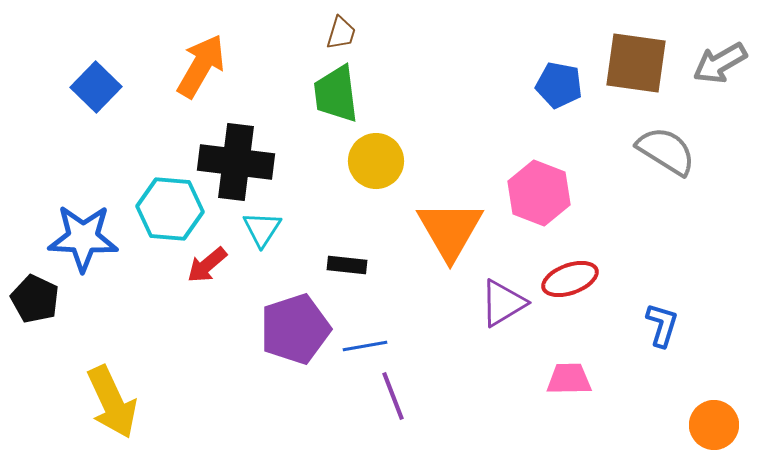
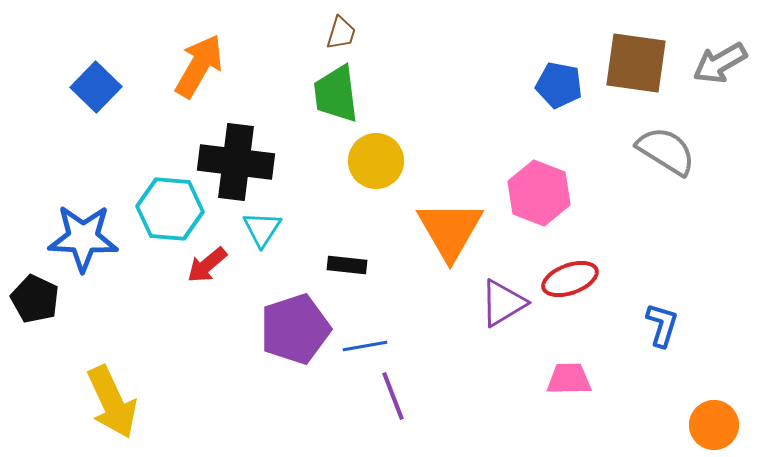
orange arrow: moved 2 px left
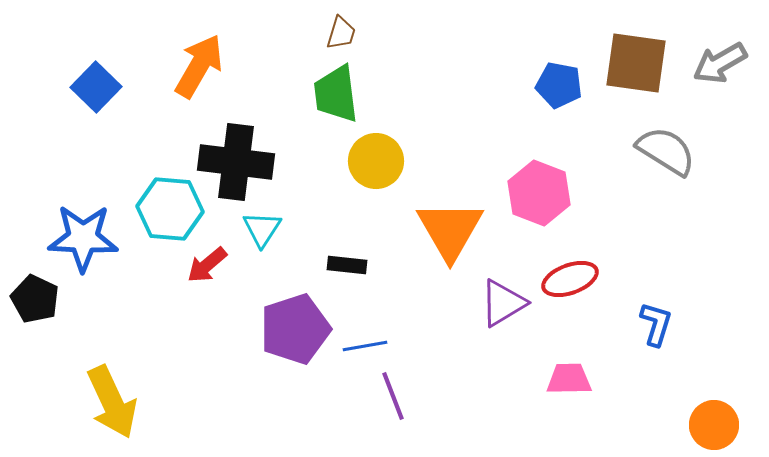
blue L-shape: moved 6 px left, 1 px up
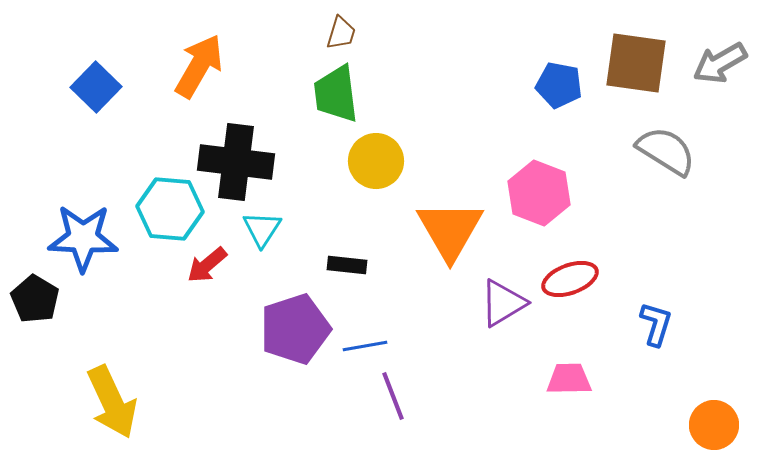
black pentagon: rotated 6 degrees clockwise
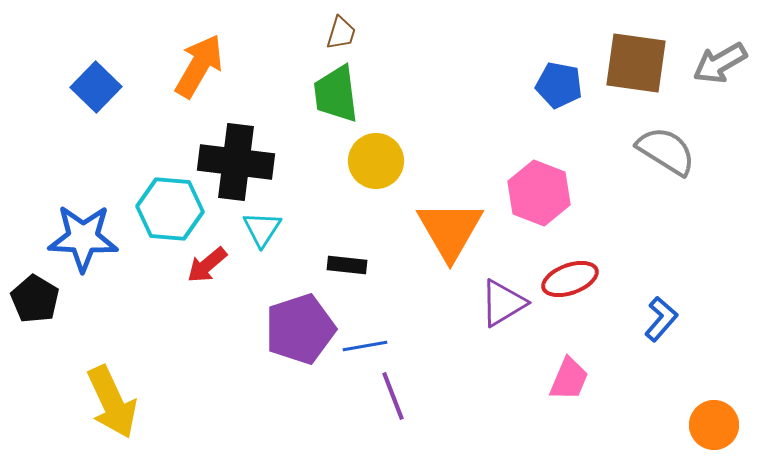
blue L-shape: moved 5 px right, 5 px up; rotated 24 degrees clockwise
purple pentagon: moved 5 px right
pink trapezoid: rotated 114 degrees clockwise
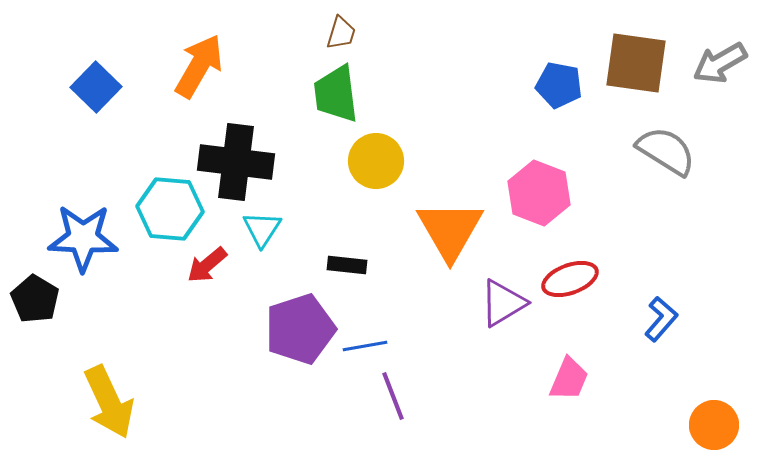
yellow arrow: moved 3 px left
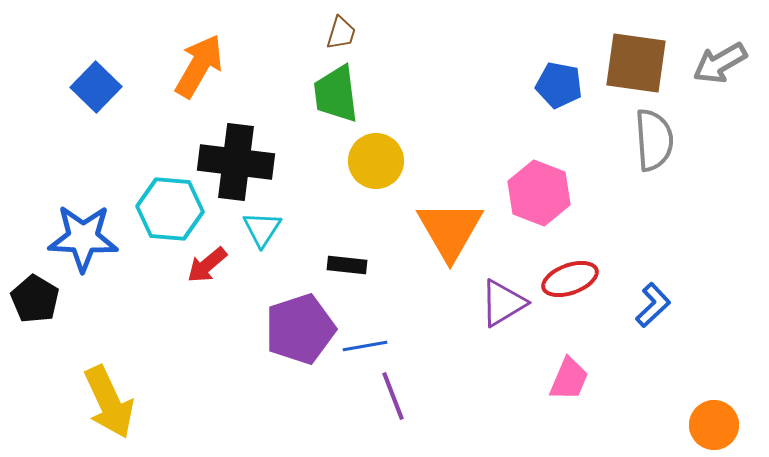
gray semicircle: moved 12 px left, 11 px up; rotated 54 degrees clockwise
blue L-shape: moved 8 px left, 14 px up; rotated 6 degrees clockwise
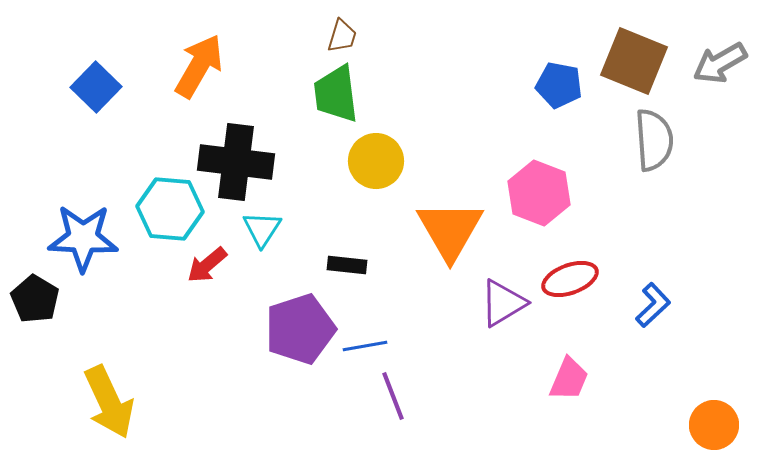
brown trapezoid: moved 1 px right, 3 px down
brown square: moved 2 px left, 2 px up; rotated 14 degrees clockwise
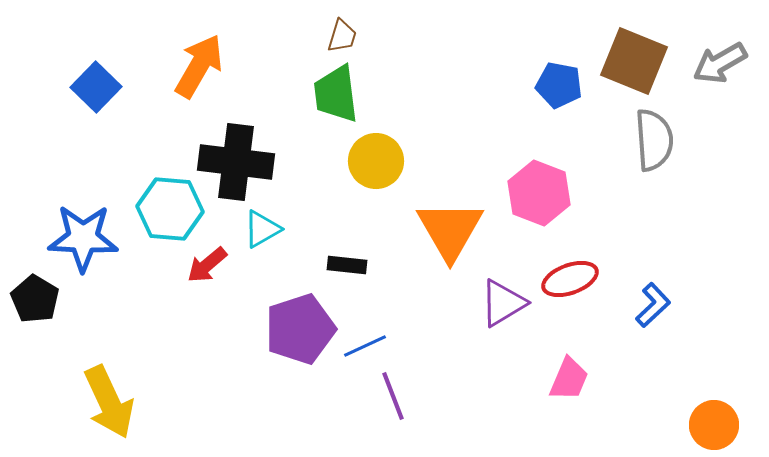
cyan triangle: rotated 27 degrees clockwise
blue line: rotated 15 degrees counterclockwise
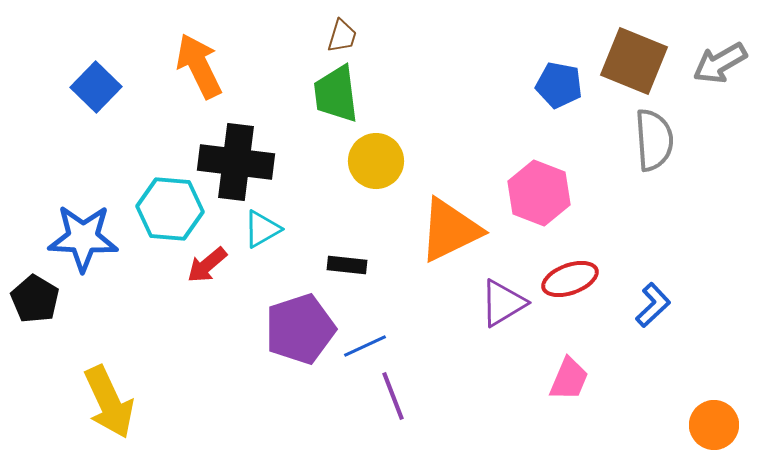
orange arrow: rotated 56 degrees counterclockwise
orange triangle: rotated 34 degrees clockwise
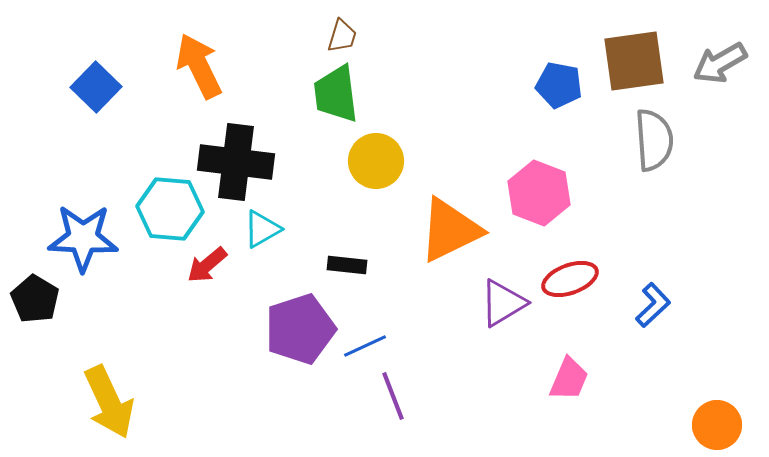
brown square: rotated 30 degrees counterclockwise
orange circle: moved 3 px right
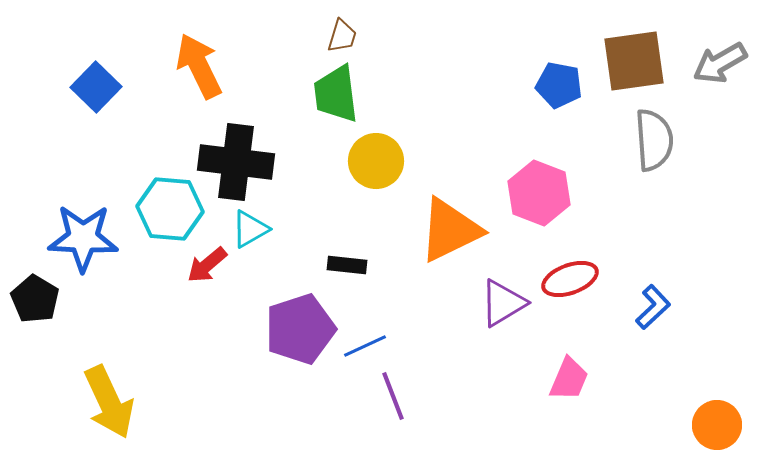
cyan triangle: moved 12 px left
blue L-shape: moved 2 px down
